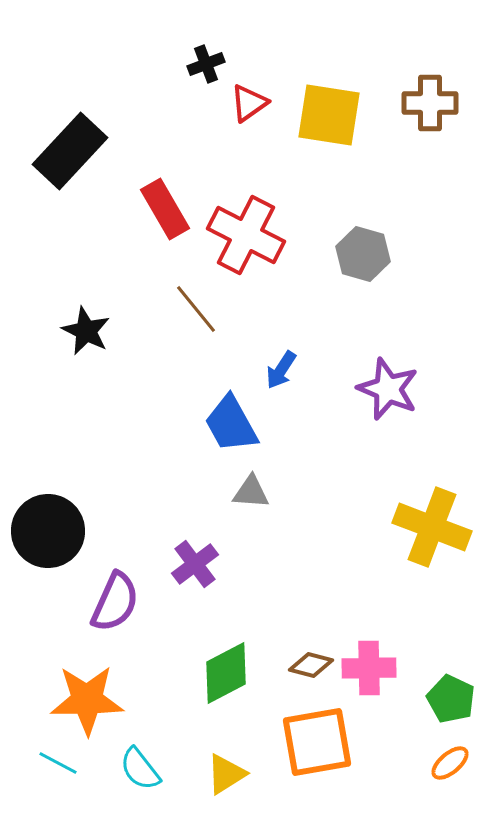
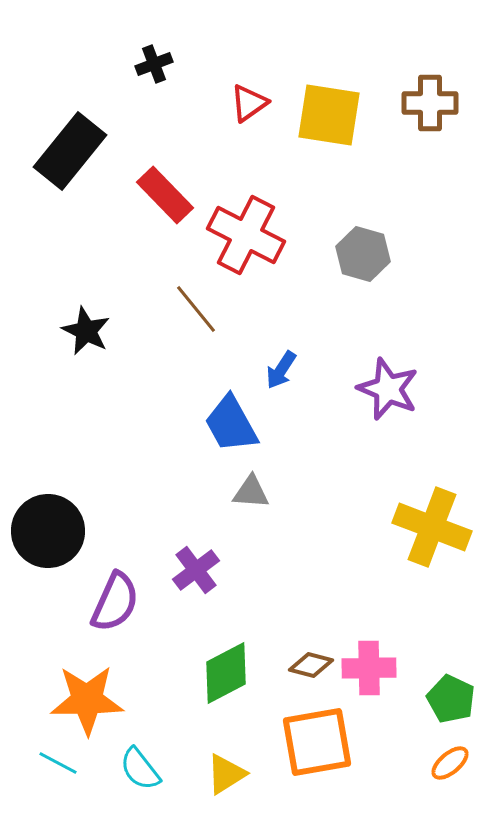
black cross: moved 52 px left
black rectangle: rotated 4 degrees counterclockwise
red rectangle: moved 14 px up; rotated 14 degrees counterclockwise
purple cross: moved 1 px right, 6 px down
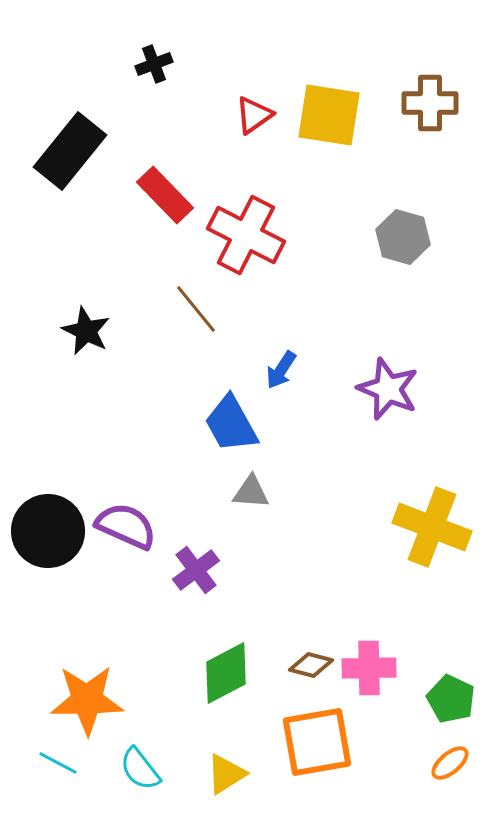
red triangle: moved 5 px right, 12 px down
gray hexagon: moved 40 px right, 17 px up
purple semicircle: moved 11 px right, 76 px up; rotated 90 degrees counterclockwise
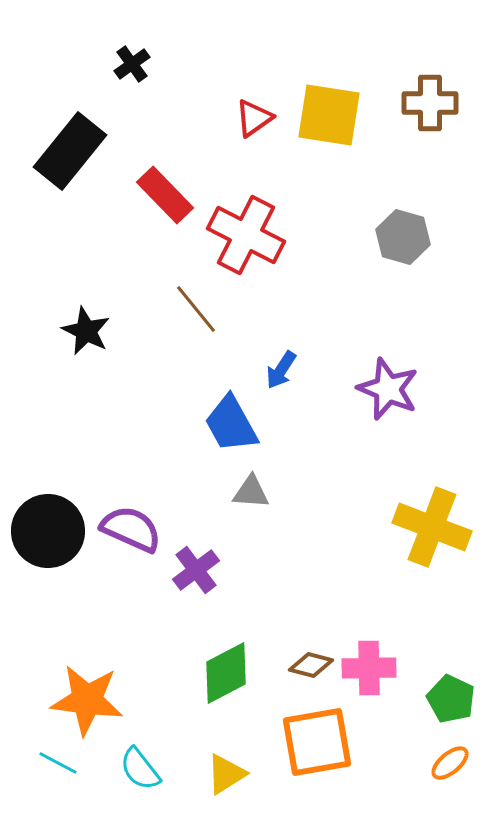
black cross: moved 22 px left; rotated 15 degrees counterclockwise
red triangle: moved 3 px down
purple semicircle: moved 5 px right, 3 px down
orange star: rotated 8 degrees clockwise
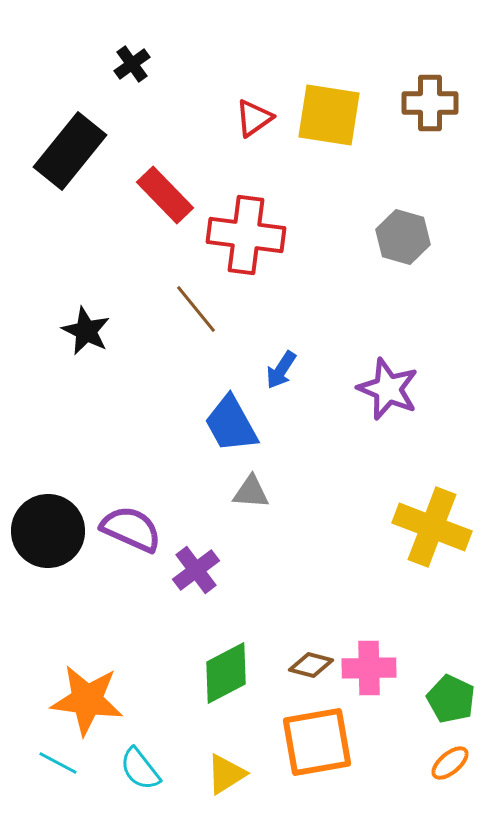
red cross: rotated 20 degrees counterclockwise
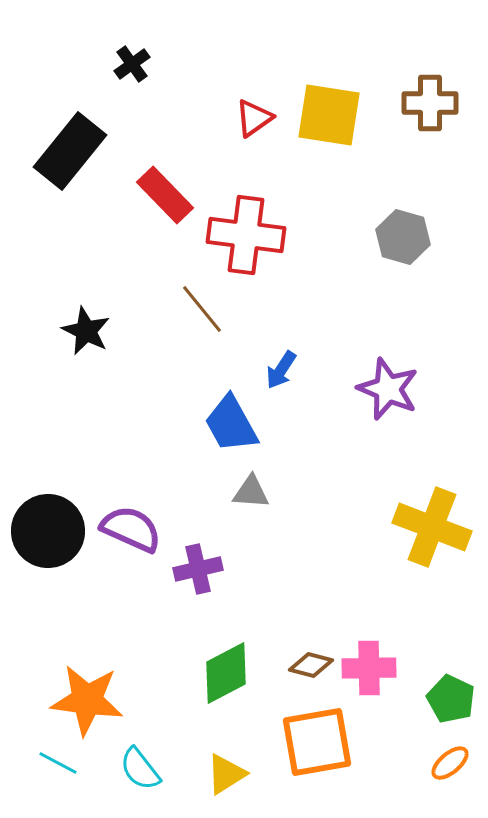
brown line: moved 6 px right
purple cross: moved 2 px right, 1 px up; rotated 24 degrees clockwise
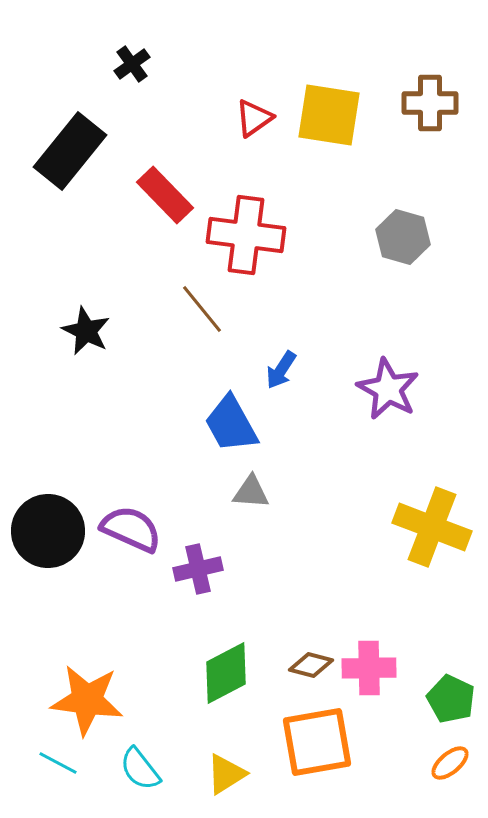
purple star: rotated 6 degrees clockwise
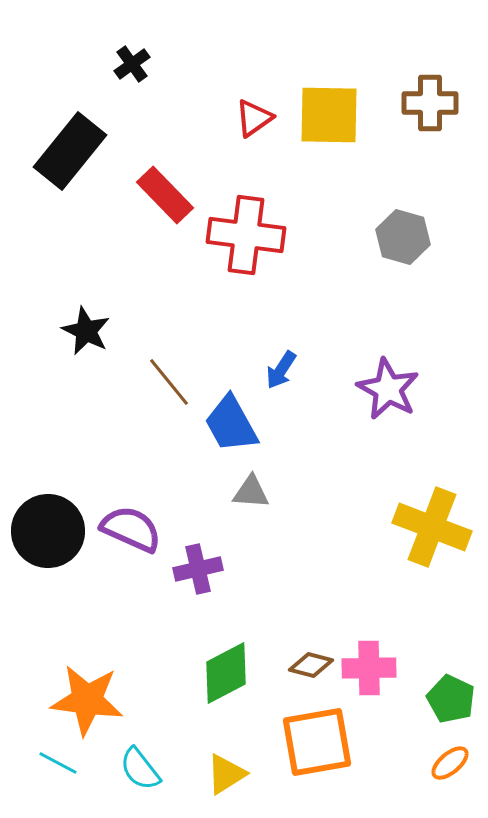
yellow square: rotated 8 degrees counterclockwise
brown line: moved 33 px left, 73 px down
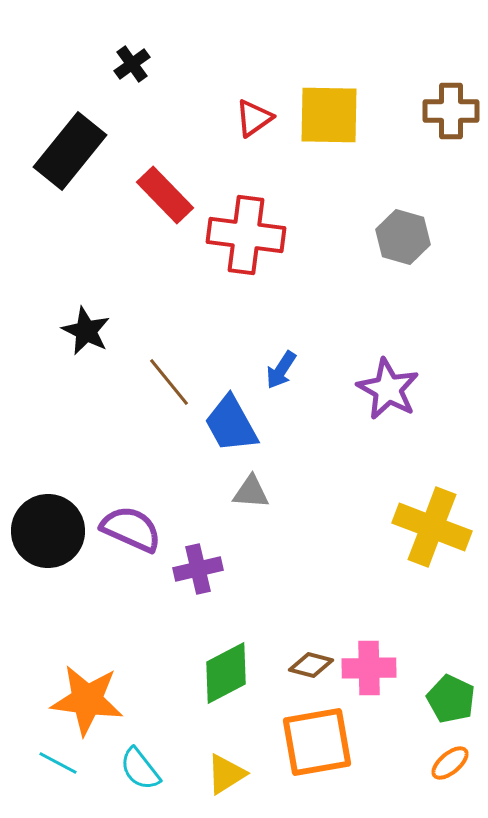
brown cross: moved 21 px right, 8 px down
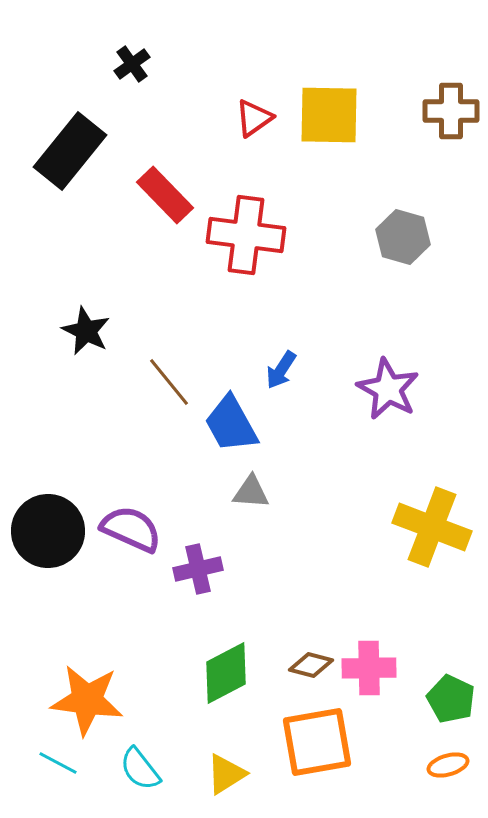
orange ellipse: moved 2 px left, 2 px down; rotated 24 degrees clockwise
